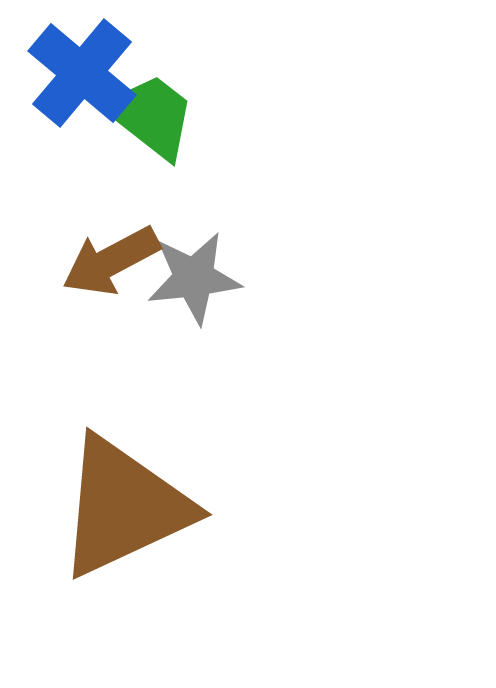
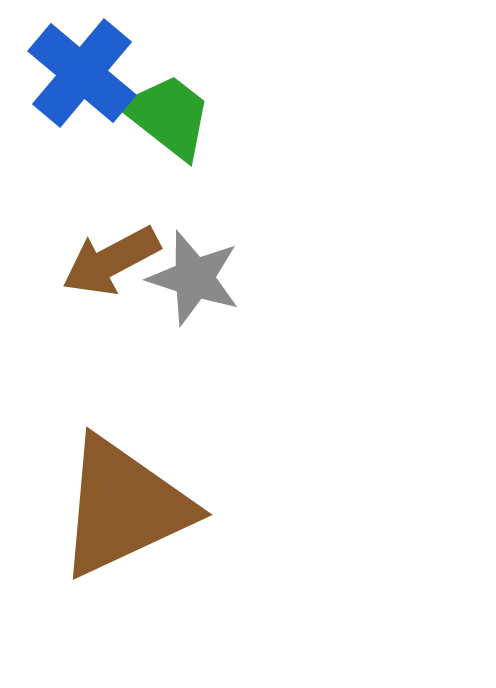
green trapezoid: moved 17 px right
gray star: rotated 24 degrees clockwise
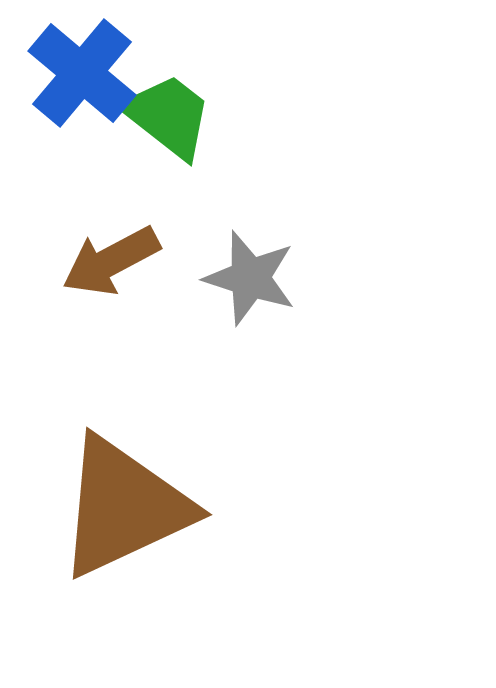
gray star: moved 56 px right
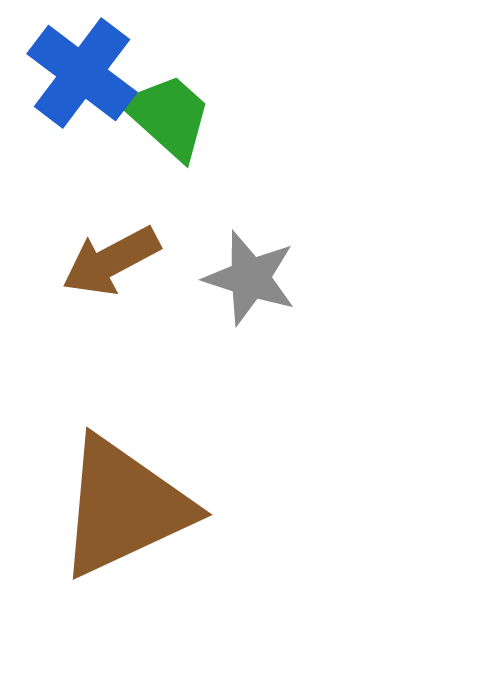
blue cross: rotated 3 degrees counterclockwise
green trapezoid: rotated 4 degrees clockwise
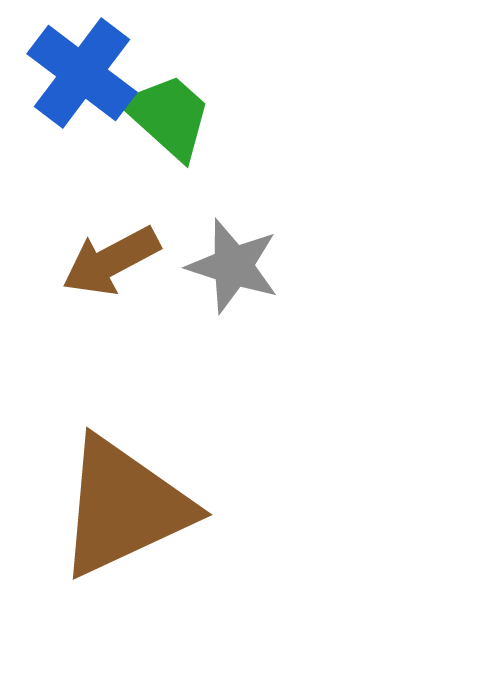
gray star: moved 17 px left, 12 px up
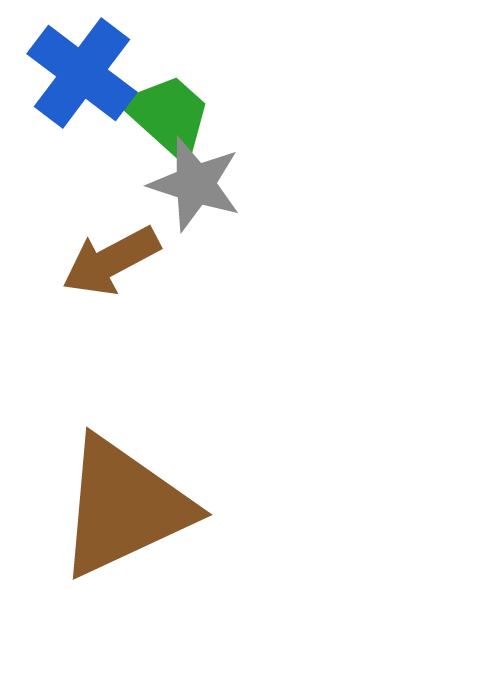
gray star: moved 38 px left, 82 px up
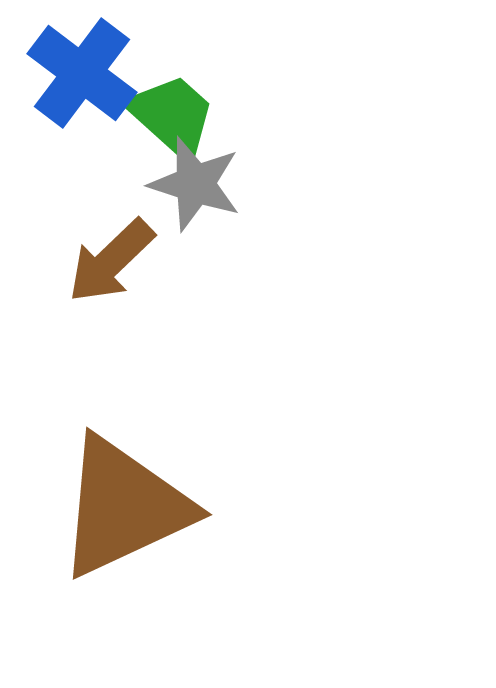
green trapezoid: moved 4 px right
brown arrow: rotated 16 degrees counterclockwise
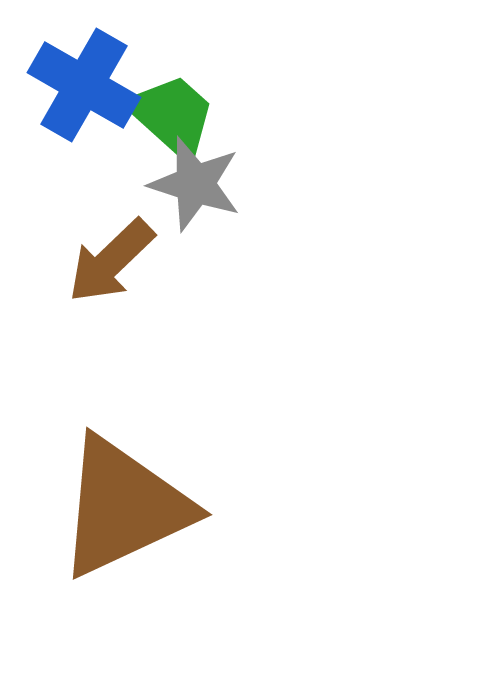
blue cross: moved 2 px right, 12 px down; rotated 7 degrees counterclockwise
